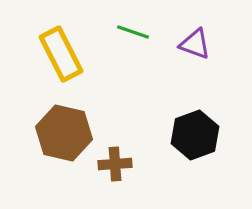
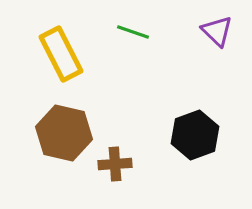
purple triangle: moved 22 px right, 13 px up; rotated 24 degrees clockwise
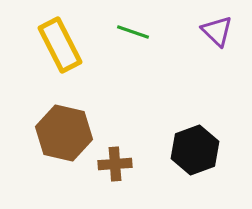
yellow rectangle: moved 1 px left, 9 px up
black hexagon: moved 15 px down
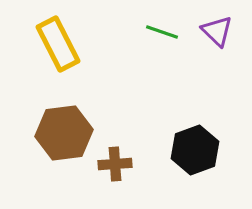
green line: moved 29 px right
yellow rectangle: moved 2 px left, 1 px up
brown hexagon: rotated 20 degrees counterclockwise
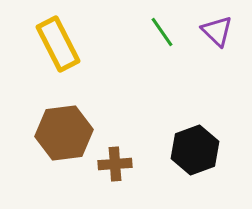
green line: rotated 36 degrees clockwise
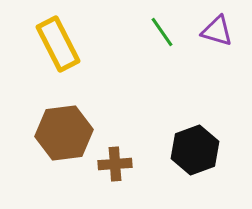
purple triangle: rotated 28 degrees counterclockwise
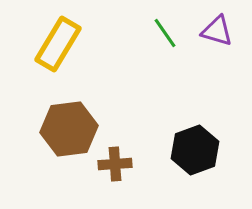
green line: moved 3 px right, 1 px down
yellow rectangle: rotated 58 degrees clockwise
brown hexagon: moved 5 px right, 4 px up
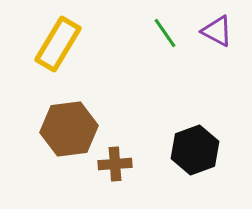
purple triangle: rotated 12 degrees clockwise
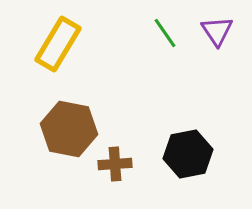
purple triangle: rotated 28 degrees clockwise
brown hexagon: rotated 18 degrees clockwise
black hexagon: moved 7 px left, 4 px down; rotated 9 degrees clockwise
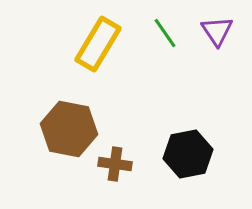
yellow rectangle: moved 40 px right
brown cross: rotated 12 degrees clockwise
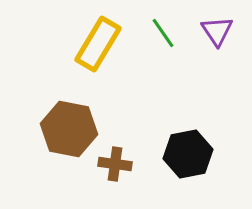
green line: moved 2 px left
